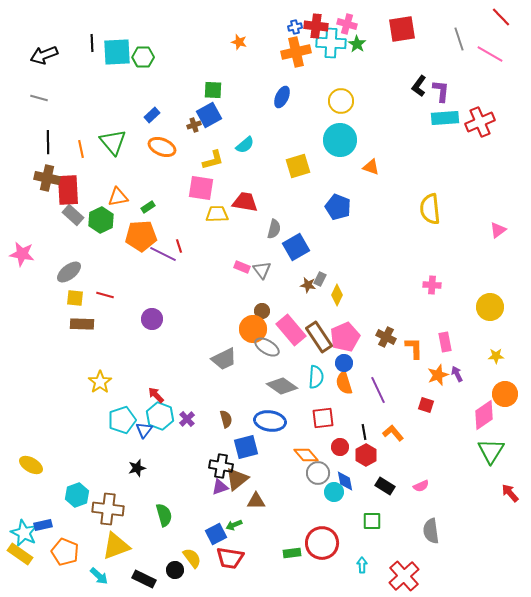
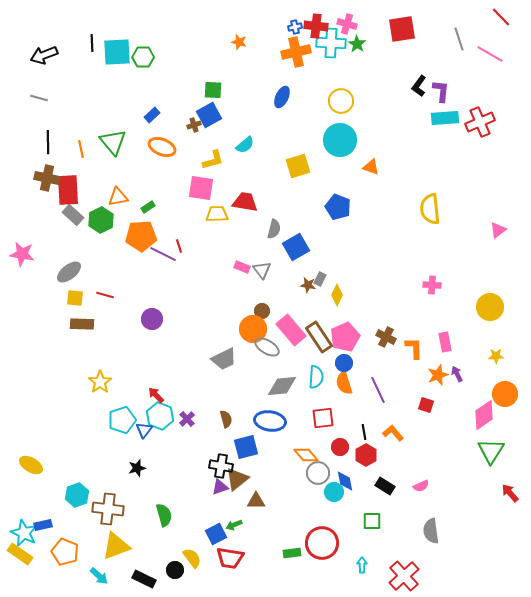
gray diamond at (282, 386): rotated 40 degrees counterclockwise
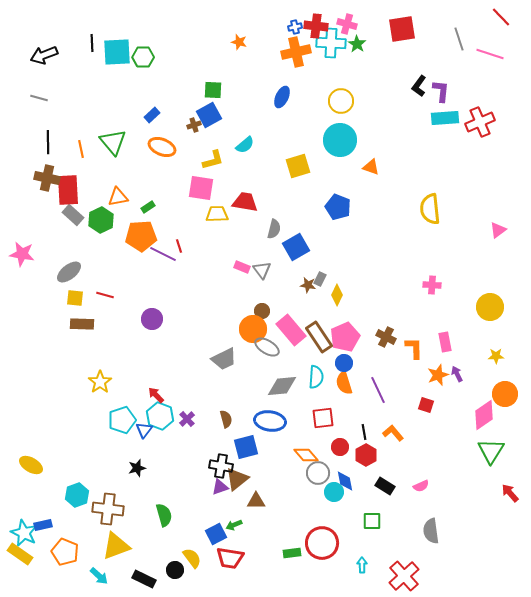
pink line at (490, 54): rotated 12 degrees counterclockwise
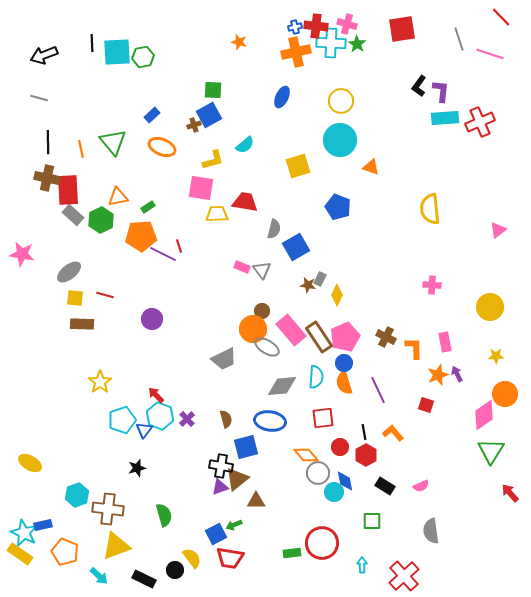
green hexagon at (143, 57): rotated 10 degrees counterclockwise
yellow ellipse at (31, 465): moved 1 px left, 2 px up
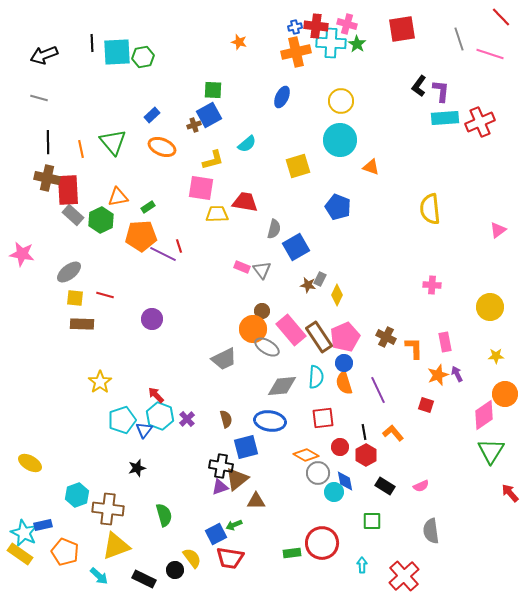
cyan semicircle at (245, 145): moved 2 px right, 1 px up
orange diamond at (306, 455): rotated 20 degrees counterclockwise
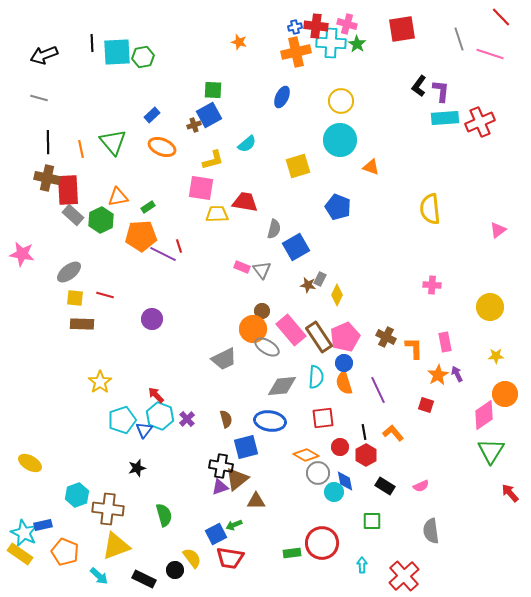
orange star at (438, 375): rotated 10 degrees counterclockwise
